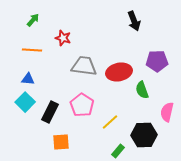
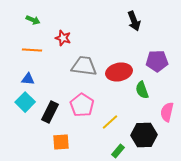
green arrow: rotated 72 degrees clockwise
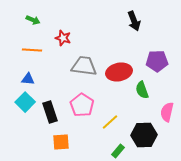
black rectangle: rotated 45 degrees counterclockwise
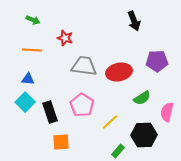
red star: moved 2 px right
green semicircle: moved 8 px down; rotated 102 degrees counterclockwise
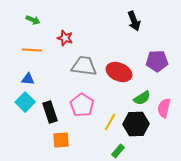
red ellipse: rotated 35 degrees clockwise
pink semicircle: moved 3 px left, 4 px up
yellow line: rotated 18 degrees counterclockwise
black hexagon: moved 8 px left, 11 px up
orange square: moved 2 px up
